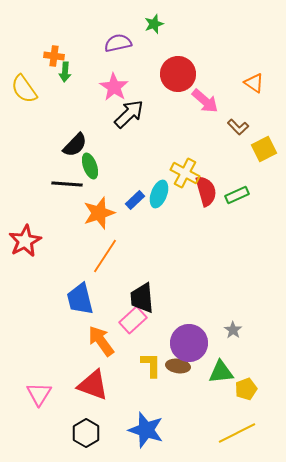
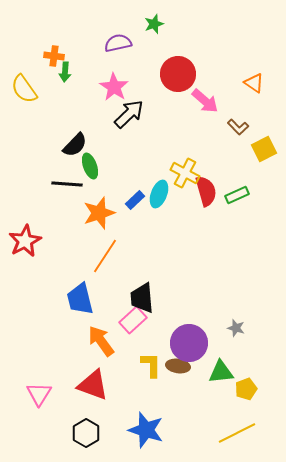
gray star: moved 3 px right, 2 px up; rotated 18 degrees counterclockwise
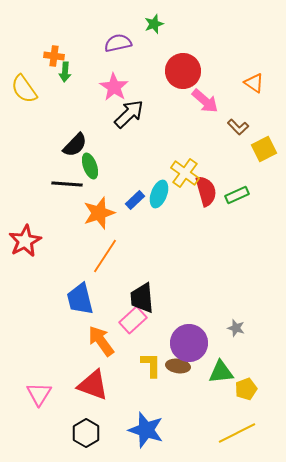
red circle: moved 5 px right, 3 px up
yellow cross: rotated 8 degrees clockwise
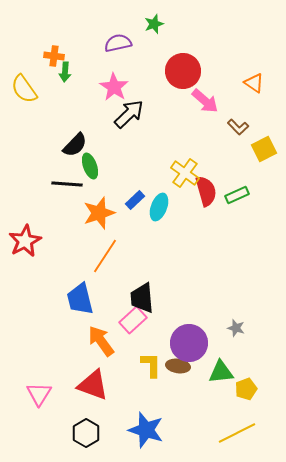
cyan ellipse: moved 13 px down
